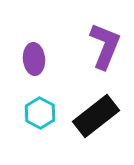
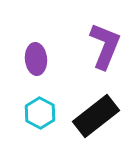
purple ellipse: moved 2 px right
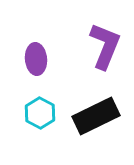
black rectangle: rotated 12 degrees clockwise
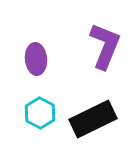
black rectangle: moved 3 px left, 3 px down
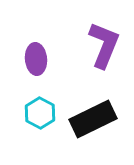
purple L-shape: moved 1 px left, 1 px up
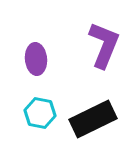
cyan hexagon: rotated 16 degrees counterclockwise
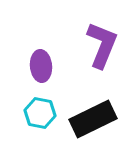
purple L-shape: moved 2 px left
purple ellipse: moved 5 px right, 7 px down
